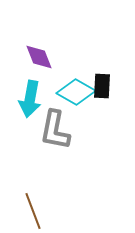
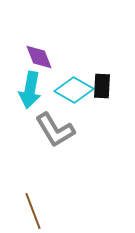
cyan diamond: moved 2 px left, 2 px up
cyan arrow: moved 9 px up
gray L-shape: rotated 42 degrees counterclockwise
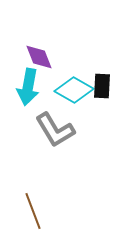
cyan arrow: moved 2 px left, 3 px up
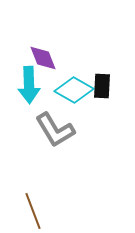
purple diamond: moved 4 px right, 1 px down
cyan arrow: moved 1 px right, 2 px up; rotated 12 degrees counterclockwise
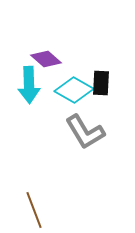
purple diamond: moved 3 px right, 1 px down; rotated 28 degrees counterclockwise
black rectangle: moved 1 px left, 3 px up
gray L-shape: moved 30 px right, 2 px down
brown line: moved 1 px right, 1 px up
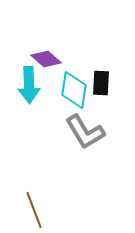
cyan diamond: rotated 69 degrees clockwise
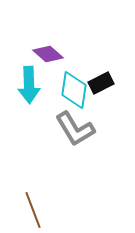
purple diamond: moved 2 px right, 5 px up
black rectangle: rotated 60 degrees clockwise
gray L-shape: moved 10 px left, 3 px up
brown line: moved 1 px left
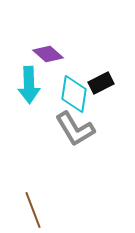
cyan diamond: moved 4 px down
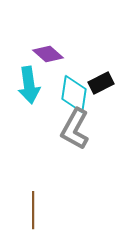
cyan arrow: rotated 6 degrees counterclockwise
gray L-shape: rotated 60 degrees clockwise
brown line: rotated 21 degrees clockwise
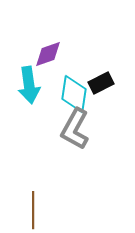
purple diamond: rotated 60 degrees counterclockwise
